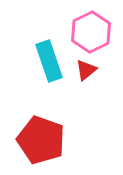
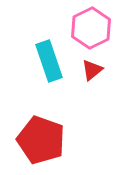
pink hexagon: moved 4 px up
red triangle: moved 6 px right
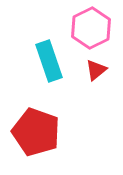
red triangle: moved 4 px right
red pentagon: moved 5 px left, 8 px up
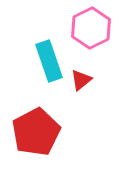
red triangle: moved 15 px left, 10 px down
red pentagon: rotated 24 degrees clockwise
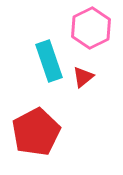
red triangle: moved 2 px right, 3 px up
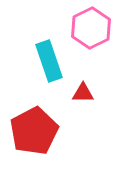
red triangle: moved 16 px down; rotated 40 degrees clockwise
red pentagon: moved 2 px left, 1 px up
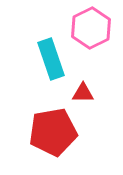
cyan rectangle: moved 2 px right, 2 px up
red pentagon: moved 19 px right, 1 px down; rotated 18 degrees clockwise
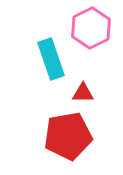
red pentagon: moved 15 px right, 4 px down
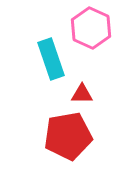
pink hexagon: rotated 9 degrees counterclockwise
red triangle: moved 1 px left, 1 px down
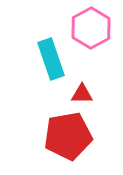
pink hexagon: rotated 6 degrees clockwise
